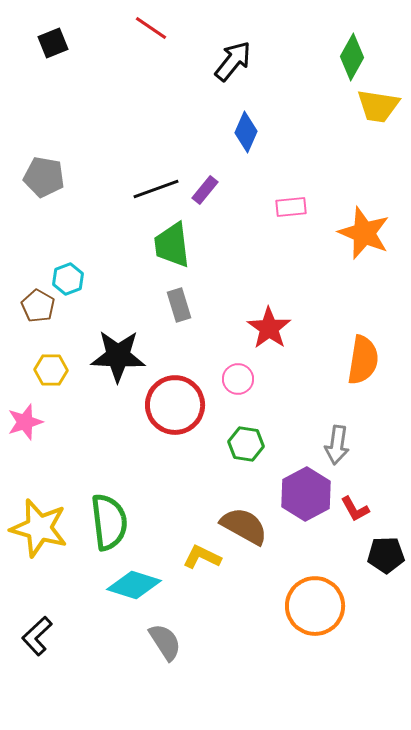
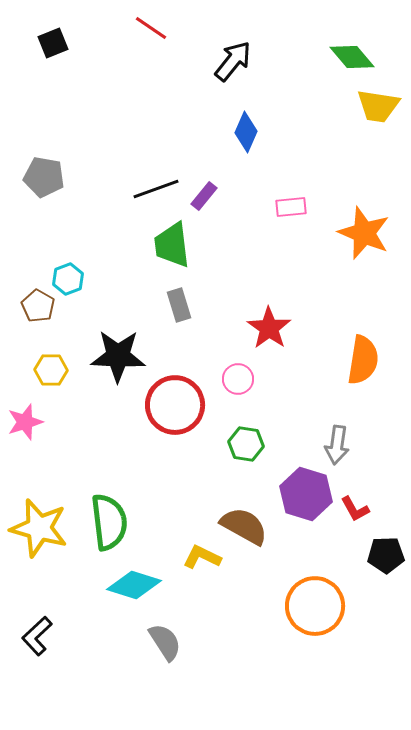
green diamond: rotated 69 degrees counterclockwise
purple rectangle: moved 1 px left, 6 px down
purple hexagon: rotated 15 degrees counterclockwise
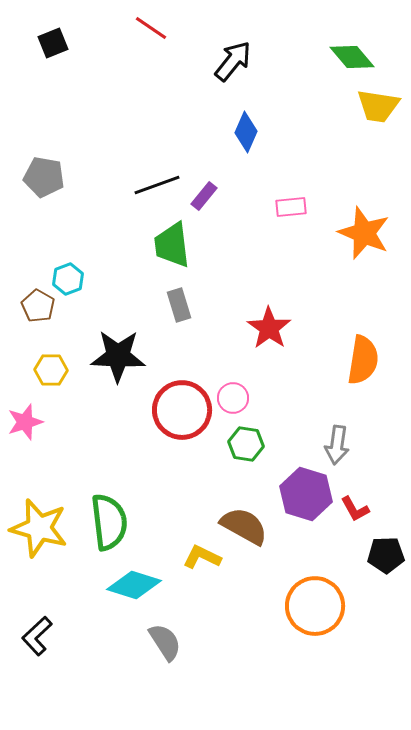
black line: moved 1 px right, 4 px up
pink circle: moved 5 px left, 19 px down
red circle: moved 7 px right, 5 px down
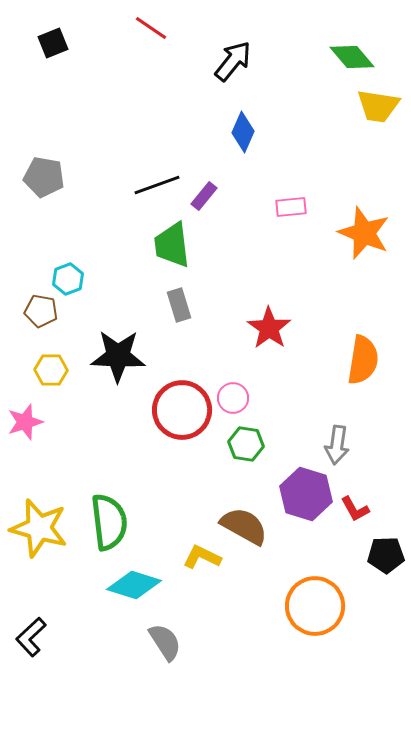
blue diamond: moved 3 px left
brown pentagon: moved 3 px right, 5 px down; rotated 20 degrees counterclockwise
black L-shape: moved 6 px left, 1 px down
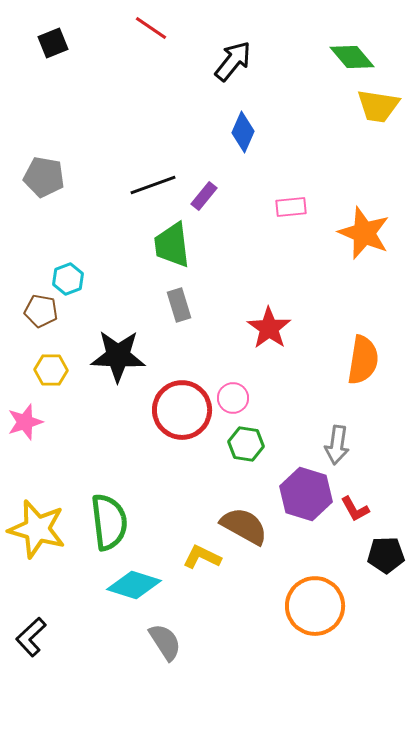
black line: moved 4 px left
yellow star: moved 2 px left, 1 px down
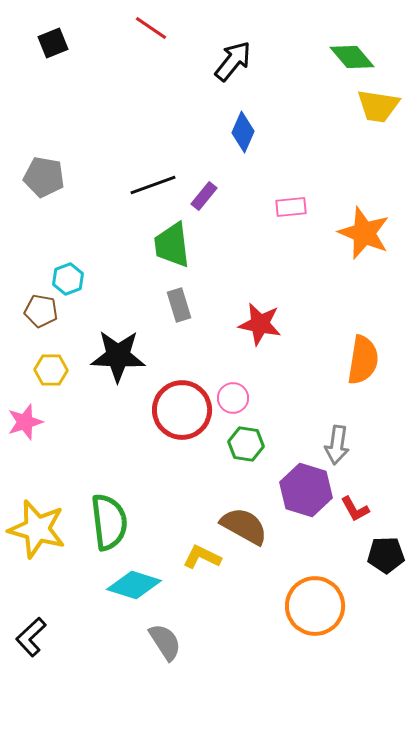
red star: moved 9 px left, 4 px up; rotated 24 degrees counterclockwise
purple hexagon: moved 4 px up
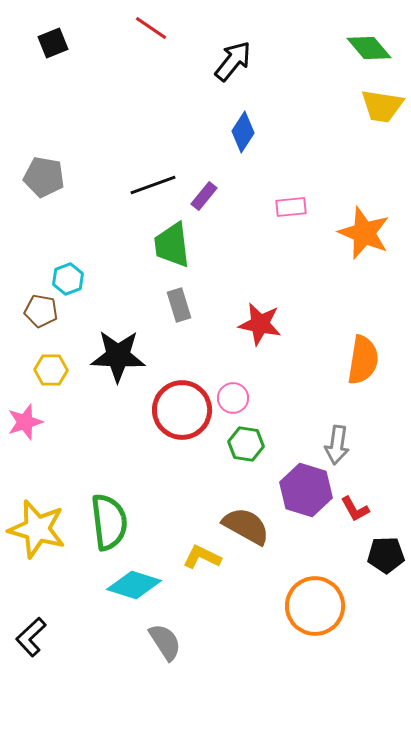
green diamond: moved 17 px right, 9 px up
yellow trapezoid: moved 4 px right
blue diamond: rotated 9 degrees clockwise
brown semicircle: moved 2 px right
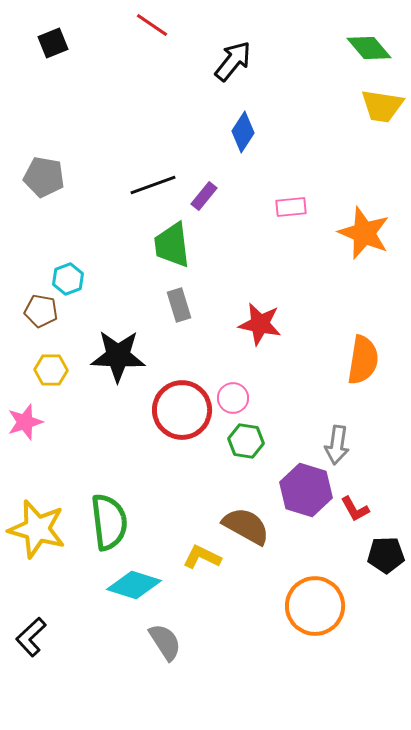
red line: moved 1 px right, 3 px up
green hexagon: moved 3 px up
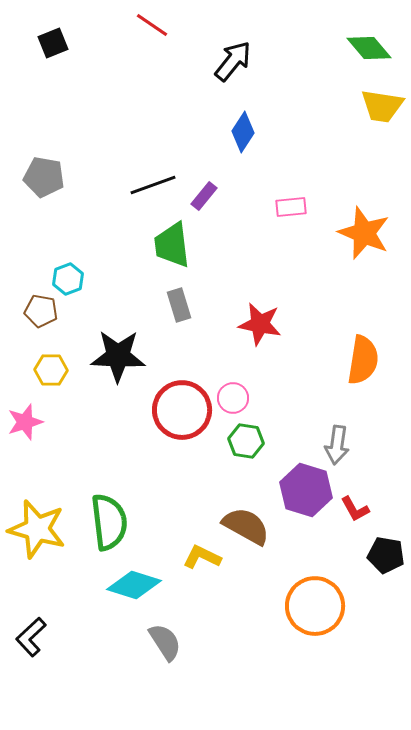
black pentagon: rotated 12 degrees clockwise
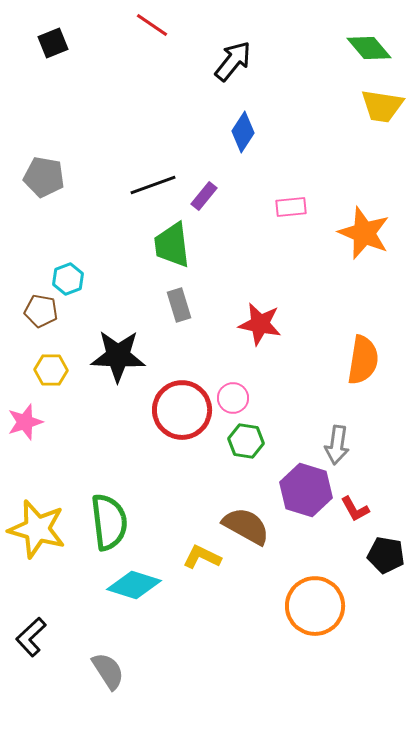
gray semicircle: moved 57 px left, 29 px down
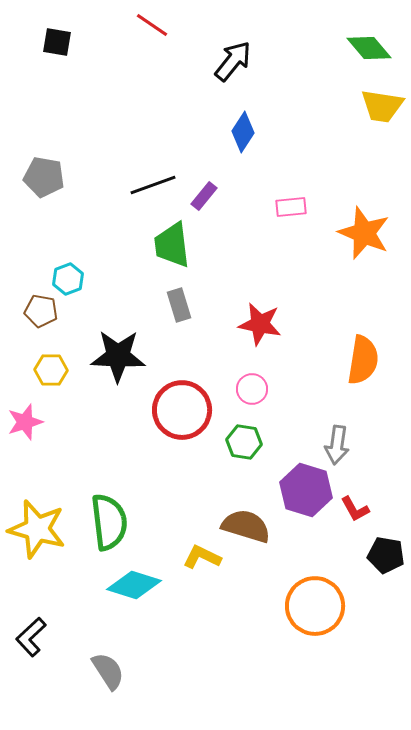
black square: moved 4 px right, 1 px up; rotated 32 degrees clockwise
pink circle: moved 19 px right, 9 px up
green hexagon: moved 2 px left, 1 px down
brown semicircle: rotated 12 degrees counterclockwise
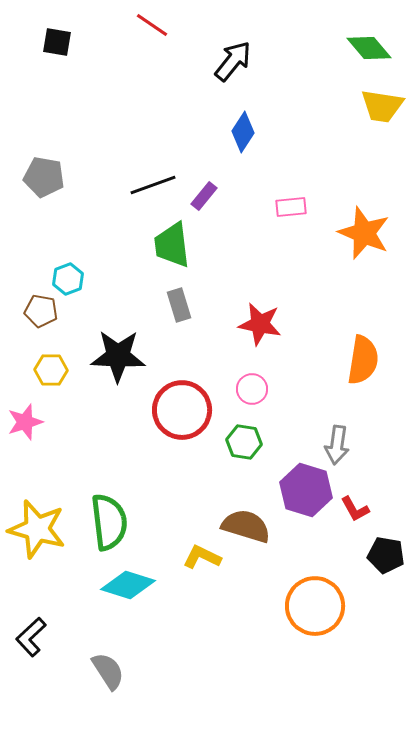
cyan diamond: moved 6 px left
